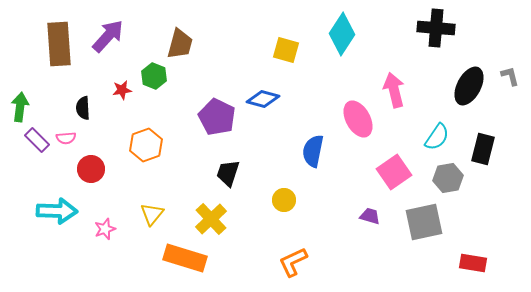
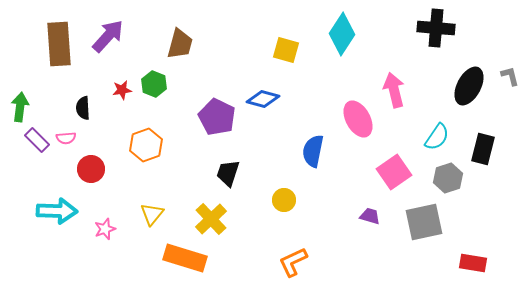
green hexagon: moved 8 px down
gray hexagon: rotated 8 degrees counterclockwise
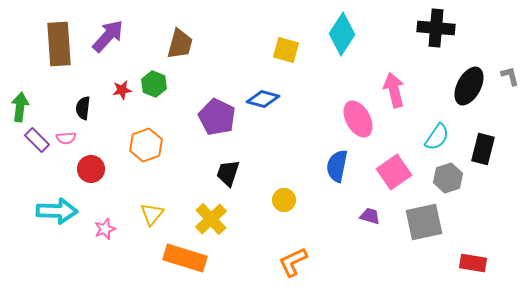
black semicircle: rotated 10 degrees clockwise
blue semicircle: moved 24 px right, 15 px down
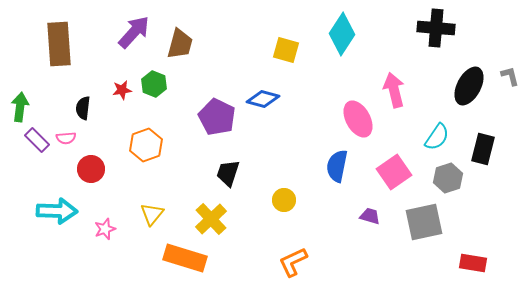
purple arrow: moved 26 px right, 4 px up
